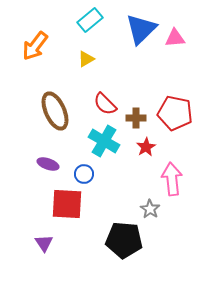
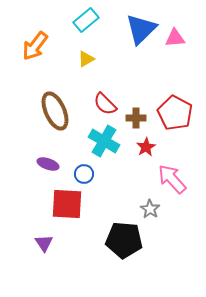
cyan rectangle: moved 4 px left
red pentagon: rotated 16 degrees clockwise
pink arrow: rotated 36 degrees counterclockwise
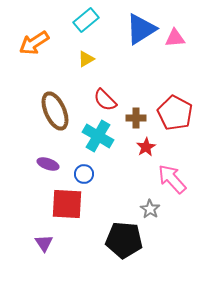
blue triangle: rotated 12 degrees clockwise
orange arrow: moved 1 px left, 3 px up; rotated 20 degrees clockwise
red semicircle: moved 4 px up
cyan cross: moved 6 px left, 5 px up
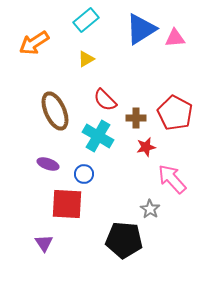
red star: rotated 18 degrees clockwise
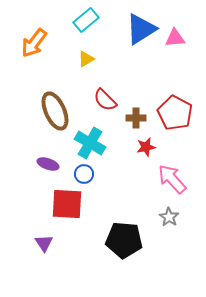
orange arrow: rotated 20 degrees counterclockwise
cyan cross: moved 8 px left, 7 px down
gray star: moved 19 px right, 8 px down
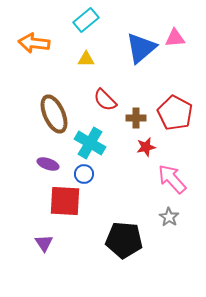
blue triangle: moved 19 px down; rotated 8 degrees counterclockwise
orange arrow: rotated 60 degrees clockwise
yellow triangle: rotated 30 degrees clockwise
brown ellipse: moved 1 px left, 3 px down
red square: moved 2 px left, 3 px up
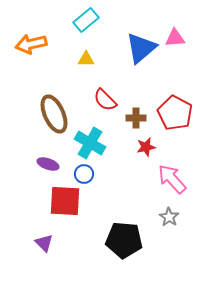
orange arrow: moved 3 px left, 1 px down; rotated 20 degrees counterclockwise
purple triangle: rotated 12 degrees counterclockwise
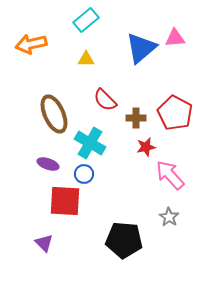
pink arrow: moved 2 px left, 4 px up
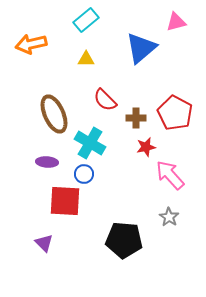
pink triangle: moved 1 px right, 16 px up; rotated 10 degrees counterclockwise
purple ellipse: moved 1 px left, 2 px up; rotated 15 degrees counterclockwise
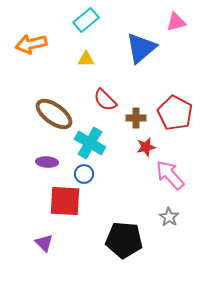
brown ellipse: rotated 30 degrees counterclockwise
